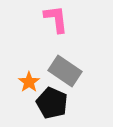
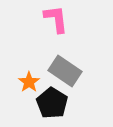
black pentagon: rotated 8 degrees clockwise
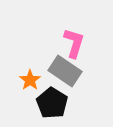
pink L-shape: moved 18 px right, 24 px down; rotated 24 degrees clockwise
orange star: moved 1 px right, 2 px up
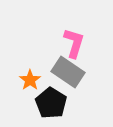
gray rectangle: moved 3 px right, 1 px down
black pentagon: moved 1 px left
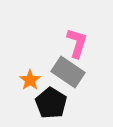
pink L-shape: moved 3 px right
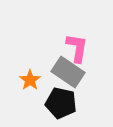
pink L-shape: moved 5 px down; rotated 8 degrees counterclockwise
black pentagon: moved 10 px right; rotated 20 degrees counterclockwise
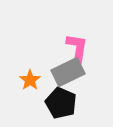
gray rectangle: rotated 60 degrees counterclockwise
black pentagon: rotated 12 degrees clockwise
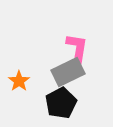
orange star: moved 11 px left, 1 px down
black pentagon: rotated 20 degrees clockwise
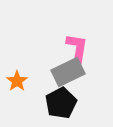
orange star: moved 2 px left
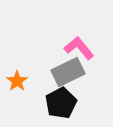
pink L-shape: moved 2 px right; rotated 48 degrees counterclockwise
